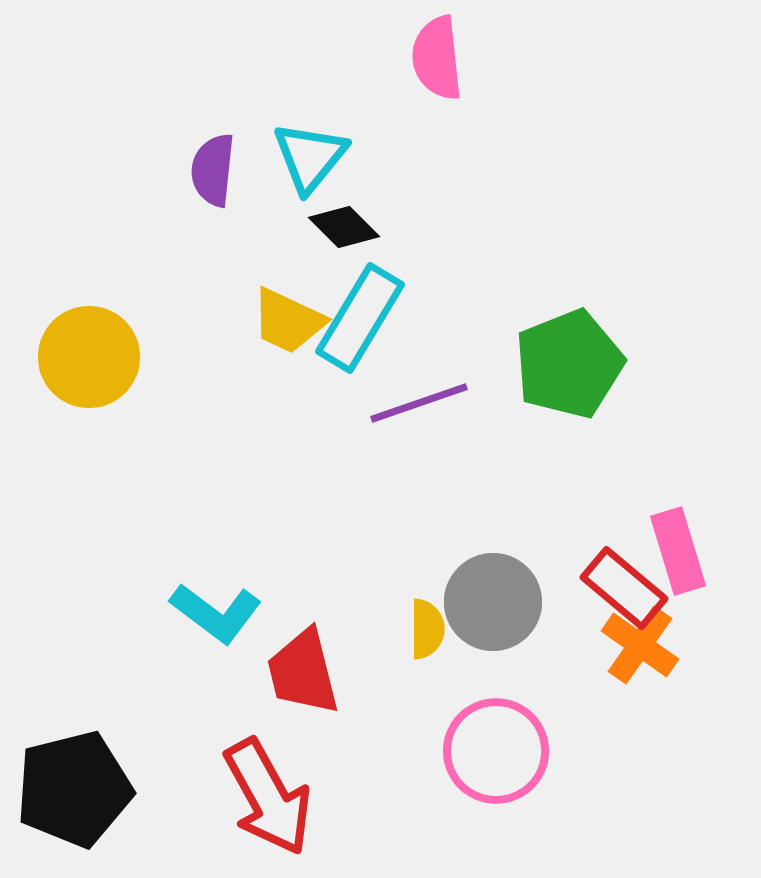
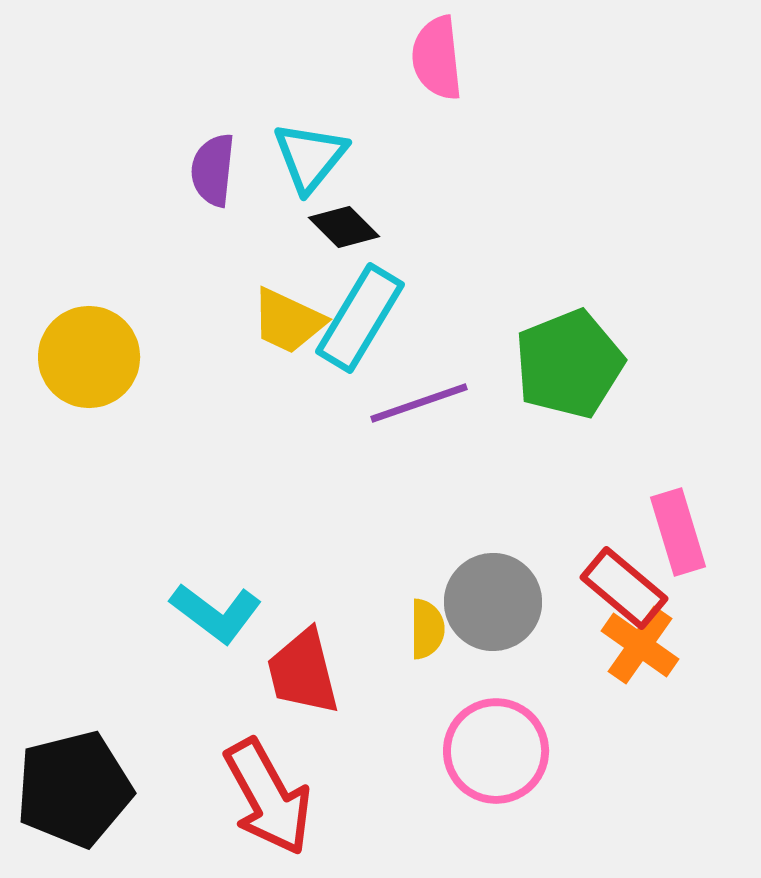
pink rectangle: moved 19 px up
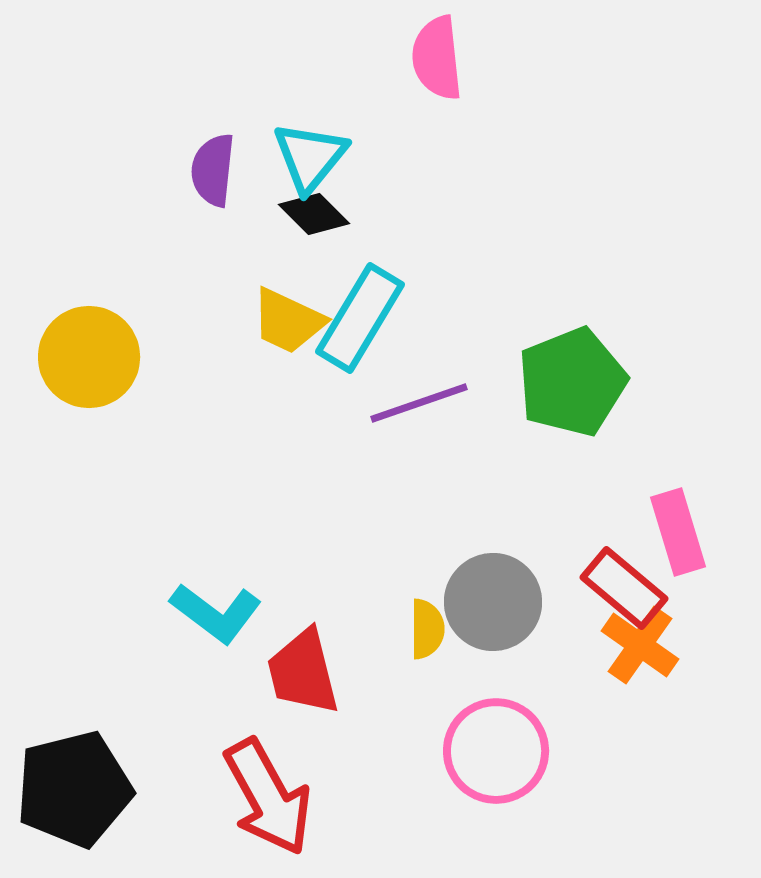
black diamond: moved 30 px left, 13 px up
green pentagon: moved 3 px right, 18 px down
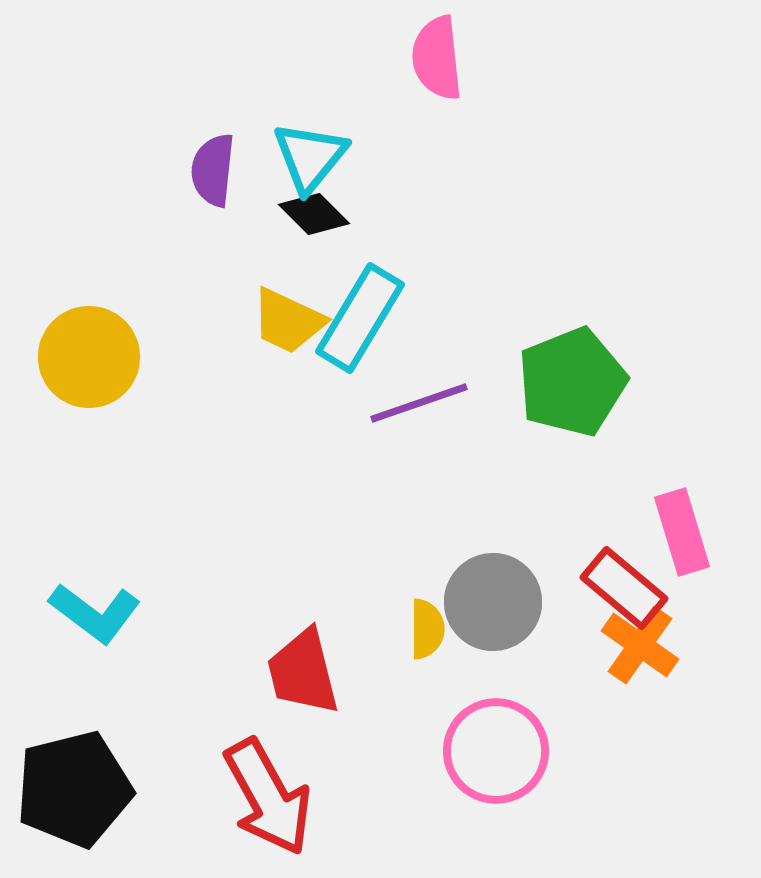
pink rectangle: moved 4 px right
cyan L-shape: moved 121 px left
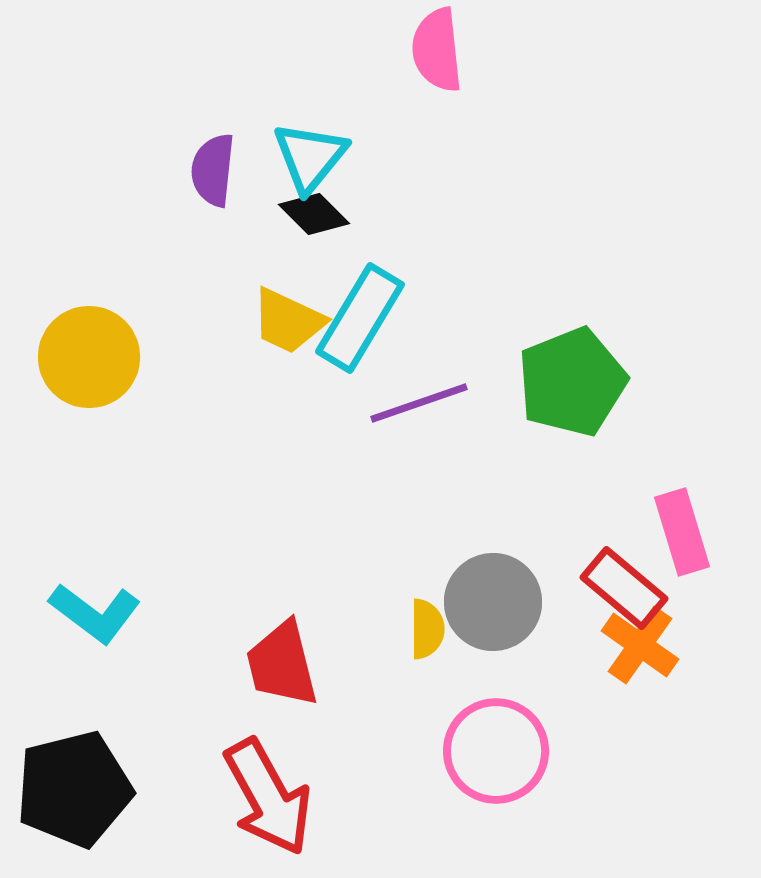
pink semicircle: moved 8 px up
red trapezoid: moved 21 px left, 8 px up
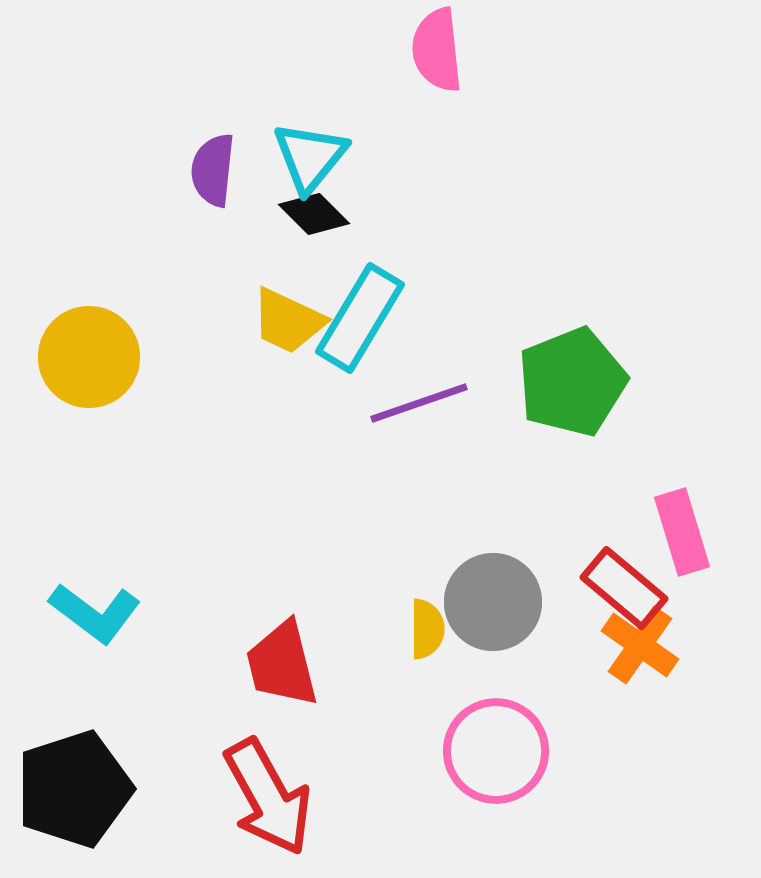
black pentagon: rotated 4 degrees counterclockwise
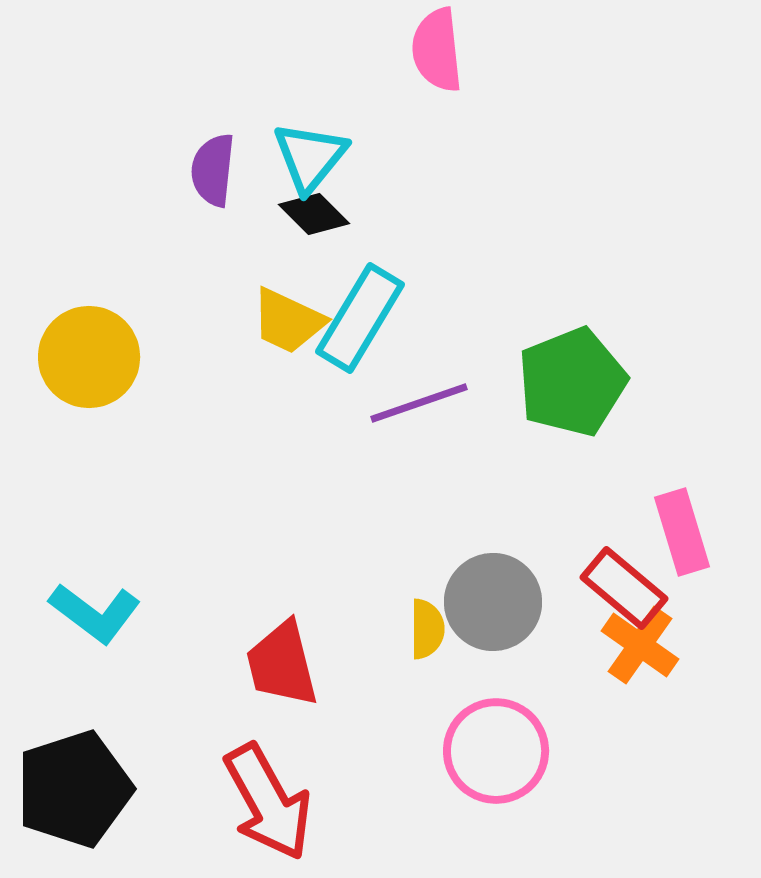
red arrow: moved 5 px down
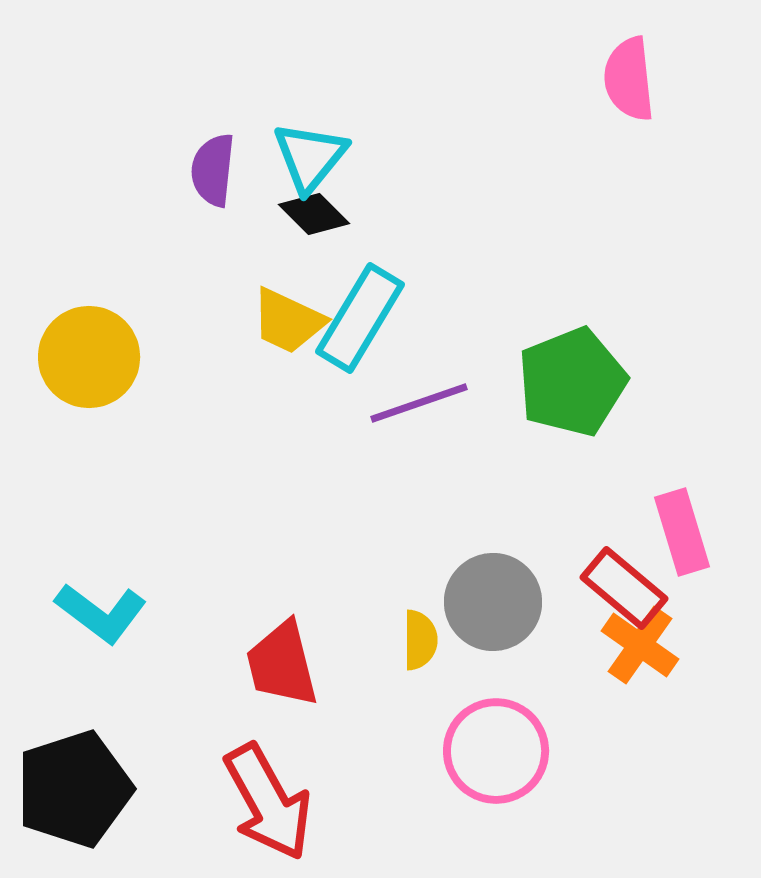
pink semicircle: moved 192 px right, 29 px down
cyan L-shape: moved 6 px right
yellow semicircle: moved 7 px left, 11 px down
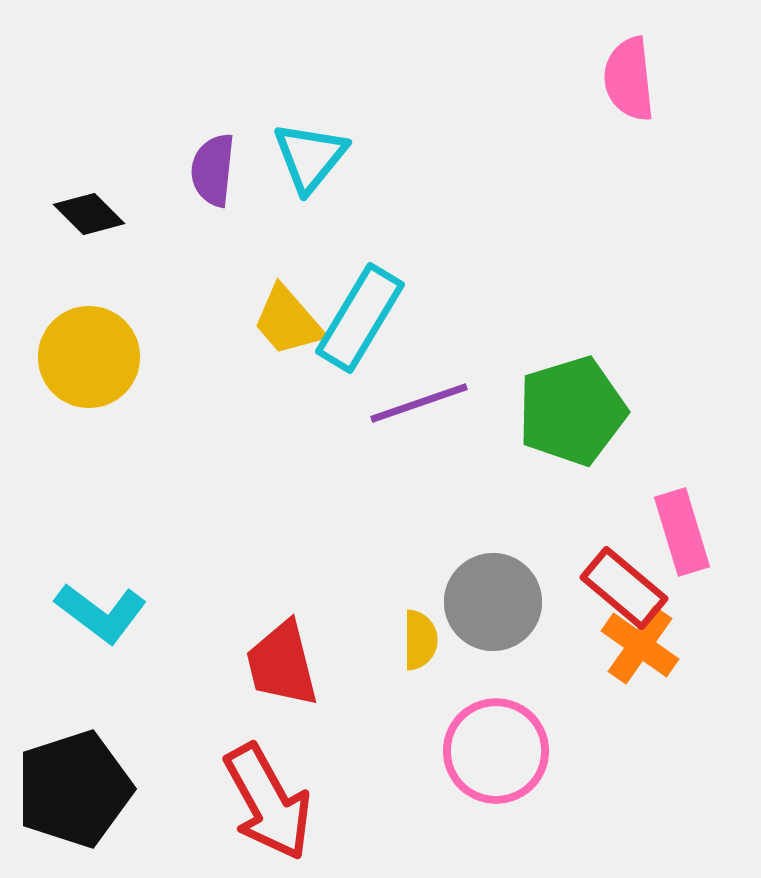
black diamond: moved 225 px left
yellow trapezoid: rotated 24 degrees clockwise
green pentagon: moved 29 px down; rotated 5 degrees clockwise
